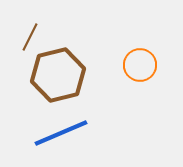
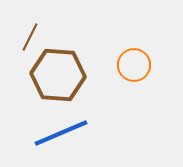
orange circle: moved 6 px left
brown hexagon: rotated 18 degrees clockwise
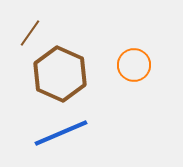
brown line: moved 4 px up; rotated 8 degrees clockwise
brown hexagon: moved 2 px right, 1 px up; rotated 20 degrees clockwise
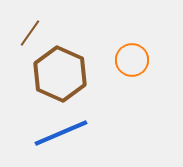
orange circle: moved 2 px left, 5 px up
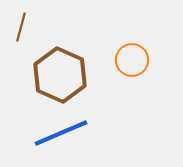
brown line: moved 9 px left, 6 px up; rotated 20 degrees counterclockwise
brown hexagon: moved 1 px down
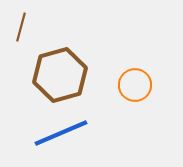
orange circle: moved 3 px right, 25 px down
brown hexagon: rotated 20 degrees clockwise
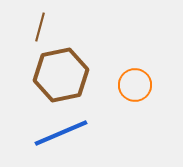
brown line: moved 19 px right
brown hexagon: moved 1 px right; rotated 4 degrees clockwise
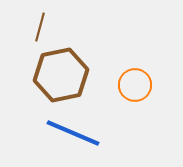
blue line: moved 12 px right; rotated 46 degrees clockwise
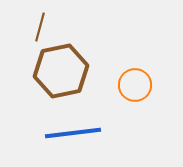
brown hexagon: moved 4 px up
blue line: rotated 30 degrees counterclockwise
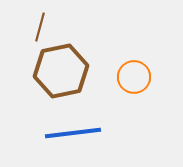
orange circle: moved 1 px left, 8 px up
